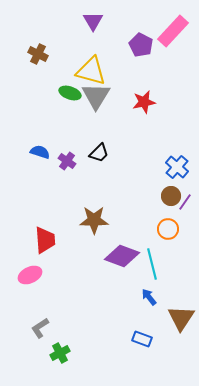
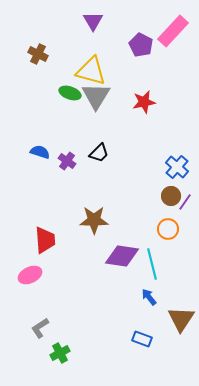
purple diamond: rotated 12 degrees counterclockwise
brown triangle: moved 1 px down
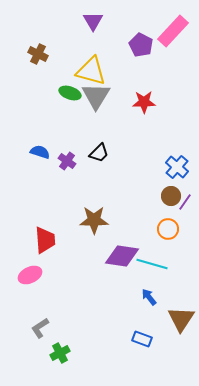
red star: rotated 10 degrees clockwise
cyan line: rotated 60 degrees counterclockwise
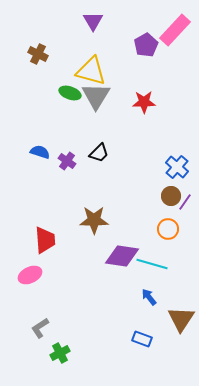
pink rectangle: moved 2 px right, 1 px up
purple pentagon: moved 5 px right; rotated 15 degrees clockwise
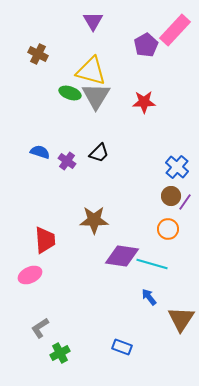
blue rectangle: moved 20 px left, 8 px down
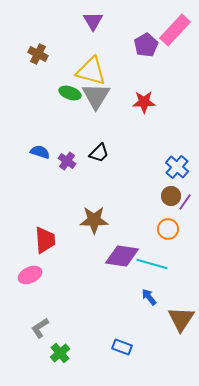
green cross: rotated 12 degrees counterclockwise
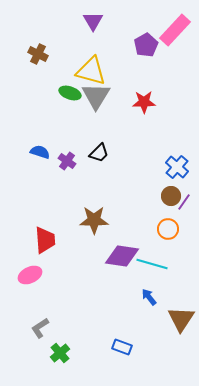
purple line: moved 1 px left
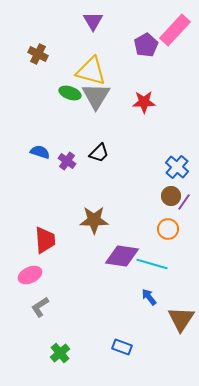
gray L-shape: moved 21 px up
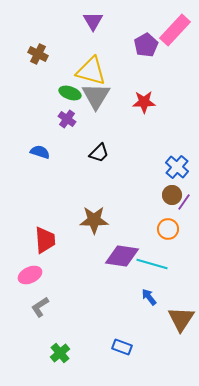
purple cross: moved 42 px up
brown circle: moved 1 px right, 1 px up
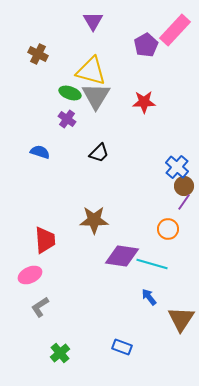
brown circle: moved 12 px right, 9 px up
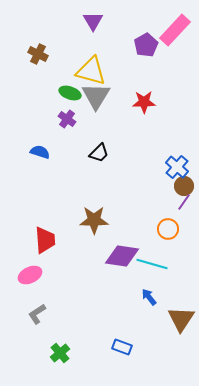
gray L-shape: moved 3 px left, 7 px down
